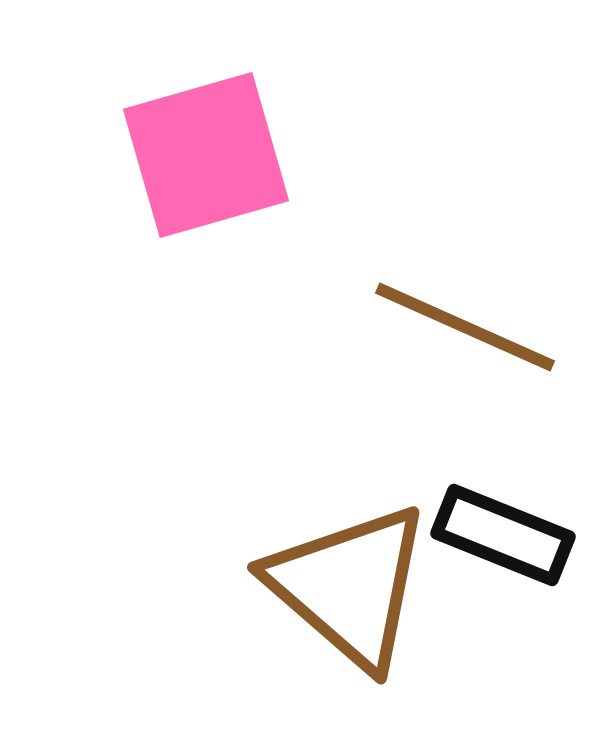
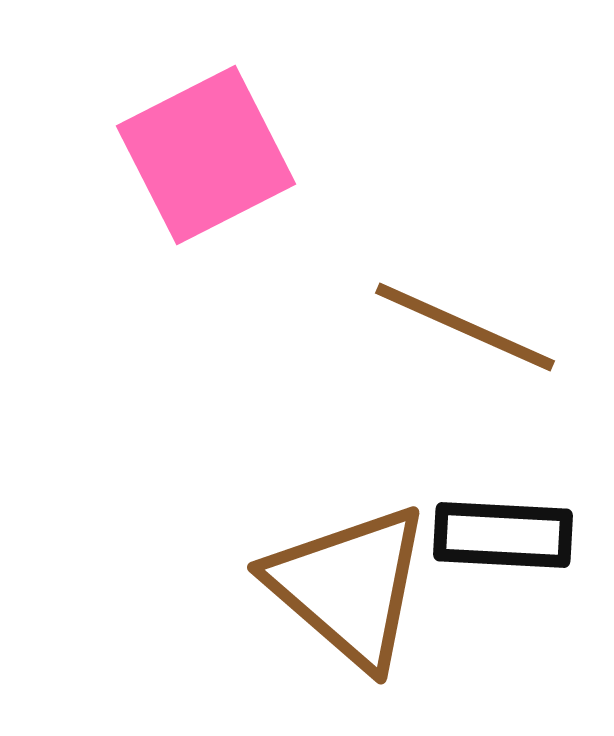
pink square: rotated 11 degrees counterclockwise
black rectangle: rotated 19 degrees counterclockwise
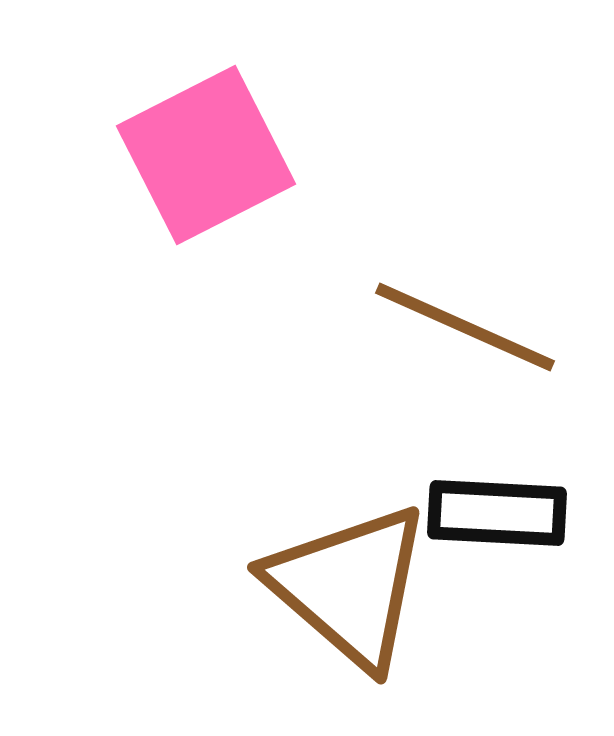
black rectangle: moved 6 px left, 22 px up
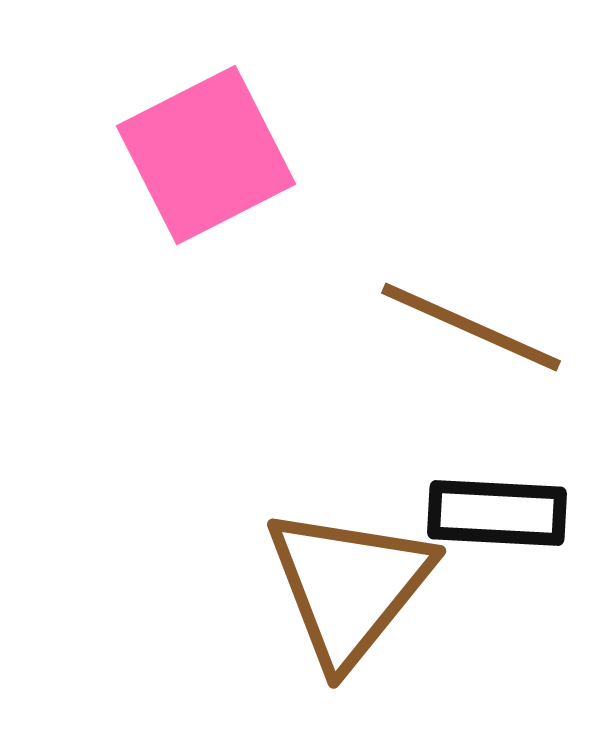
brown line: moved 6 px right
brown triangle: rotated 28 degrees clockwise
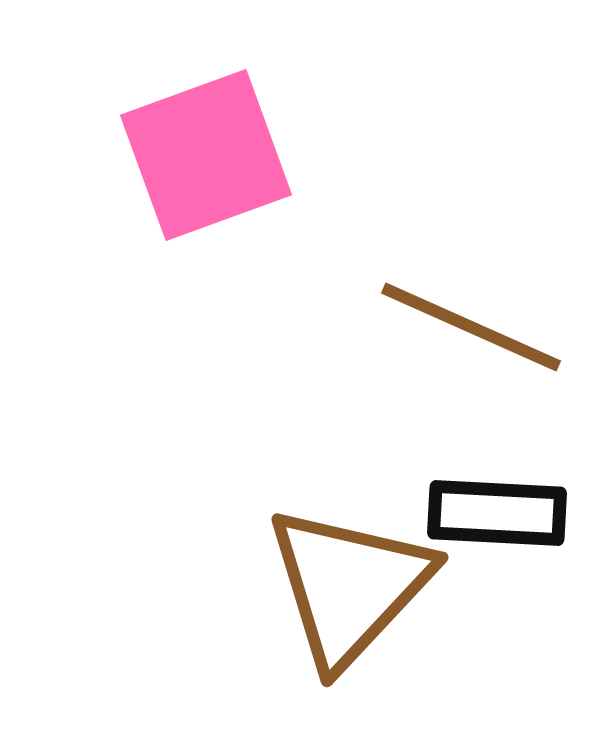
pink square: rotated 7 degrees clockwise
brown triangle: rotated 4 degrees clockwise
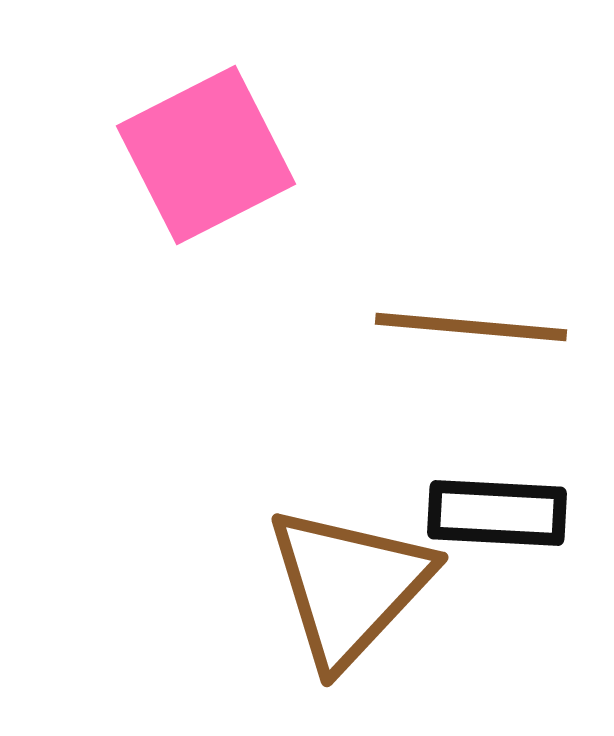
pink square: rotated 7 degrees counterclockwise
brown line: rotated 19 degrees counterclockwise
